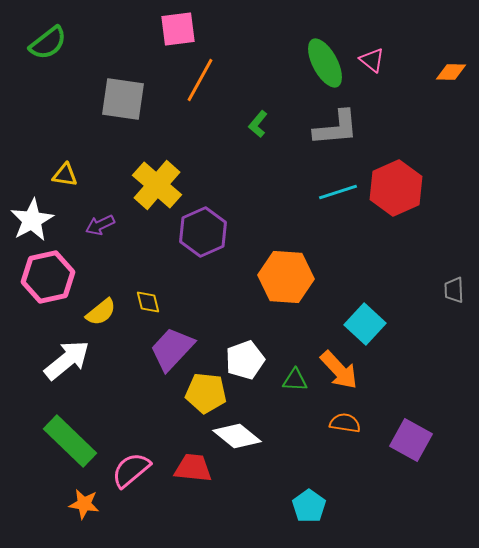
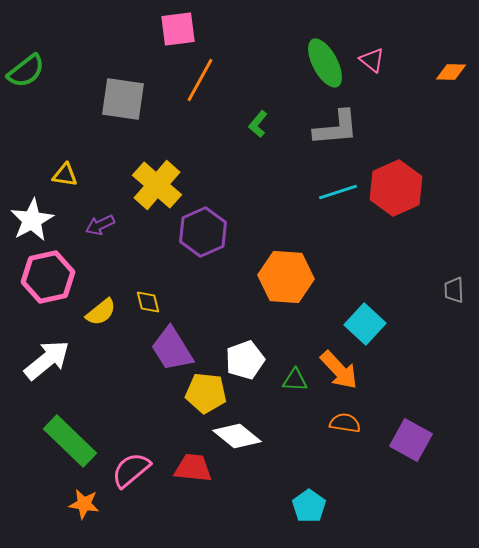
green semicircle: moved 22 px left, 28 px down
purple trapezoid: rotated 75 degrees counterclockwise
white arrow: moved 20 px left
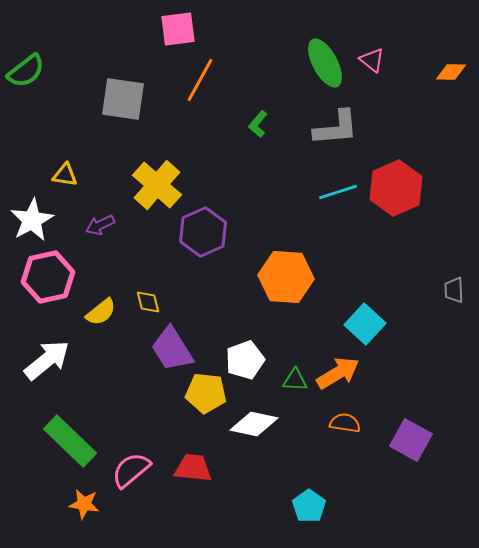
orange arrow: moved 1 px left, 3 px down; rotated 78 degrees counterclockwise
white diamond: moved 17 px right, 12 px up; rotated 27 degrees counterclockwise
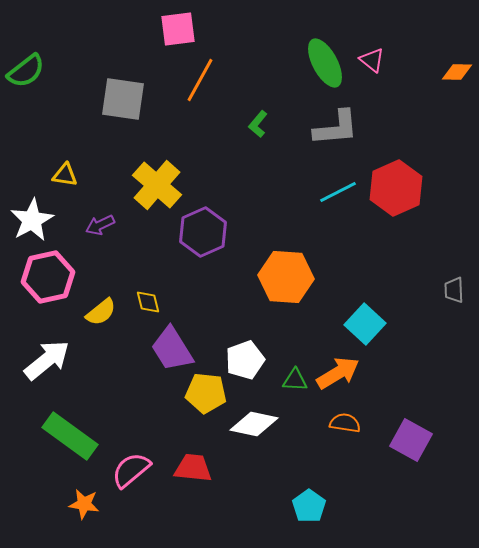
orange diamond: moved 6 px right
cyan line: rotated 9 degrees counterclockwise
green rectangle: moved 5 px up; rotated 8 degrees counterclockwise
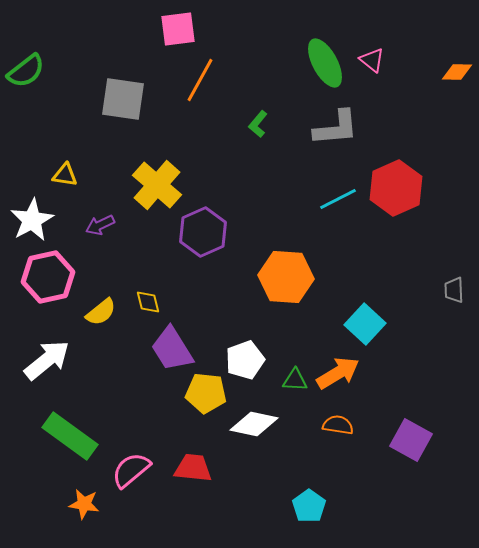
cyan line: moved 7 px down
orange semicircle: moved 7 px left, 2 px down
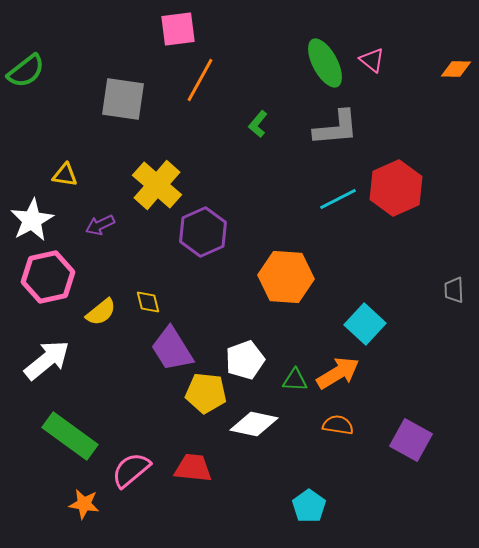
orange diamond: moved 1 px left, 3 px up
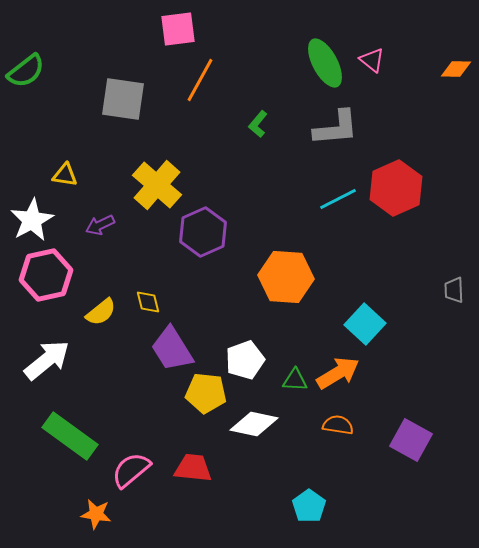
pink hexagon: moved 2 px left, 2 px up
orange star: moved 12 px right, 10 px down
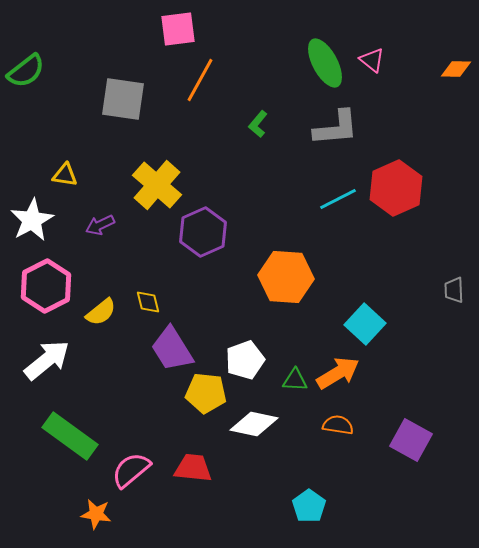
pink hexagon: moved 11 px down; rotated 15 degrees counterclockwise
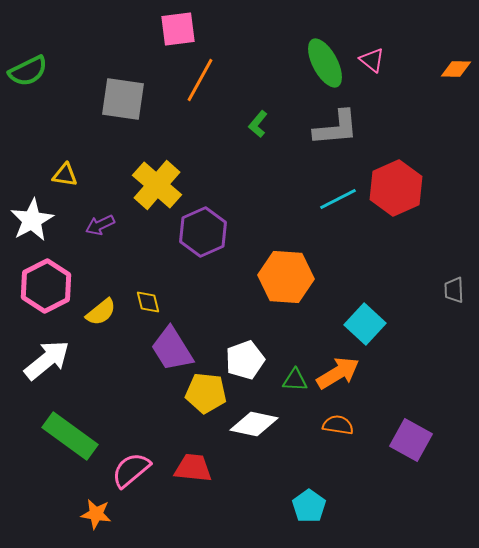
green semicircle: moved 2 px right; rotated 12 degrees clockwise
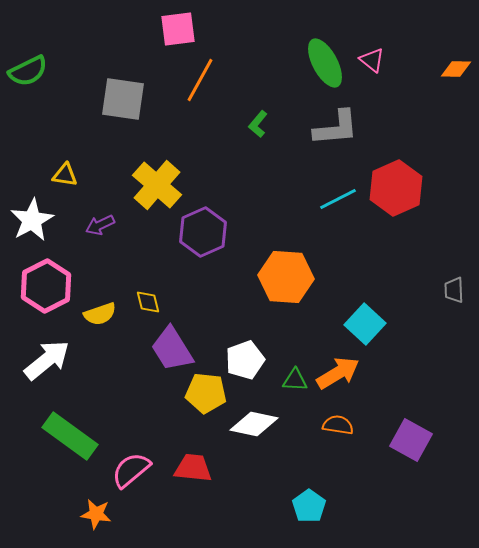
yellow semicircle: moved 1 px left, 2 px down; rotated 20 degrees clockwise
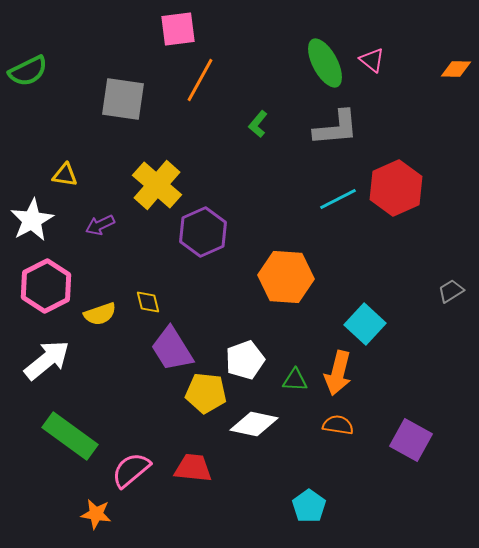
gray trapezoid: moved 3 px left, 1 px down; rotated 60 degrees clockwise
orange arrow: rotated 135 degrees clockwise
